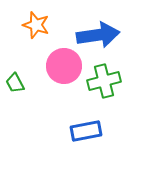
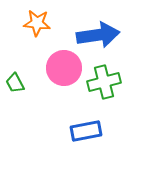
orange star: moved 1 px right, 2 px up; rotated 12 degrees counterclockwise
pink circle: moved 2 px down
green cross: moved 1 px down
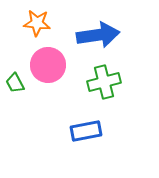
pink circle: moved 16 px left, 3 px up
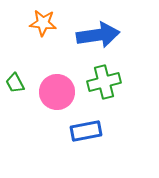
orange star: moved 6 px right
pink circle: moved 9 px right, 27 px down
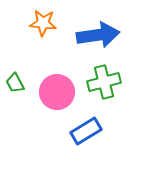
blue rectangle: rotated 20 degrees counterclockwise
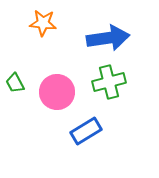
blue arrow: moved 10 px right, 3 px down
green cross: moved 5 px right
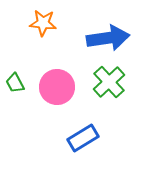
green cross: rotated 28 degrees counterclockwise
pink circle: moved 5 px up
blue rectangle: moved 3 px left, 7 px down
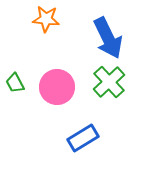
orange star: moved 3 px right, 4 px up
blue arrow: rotated 72 degrees clockwise
